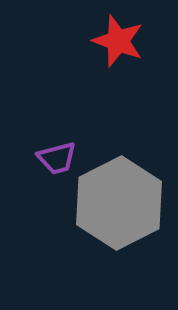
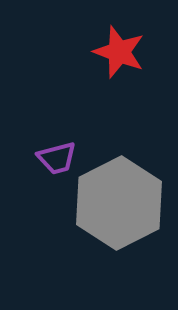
red star: moved 1 px right, 11 px down
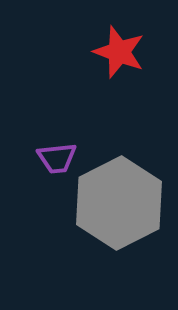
purple trapezoid: rotated 9 degrees clockwise
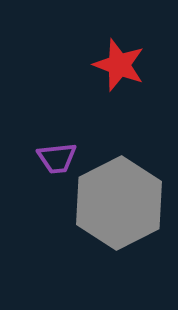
red star: moved 13 px down
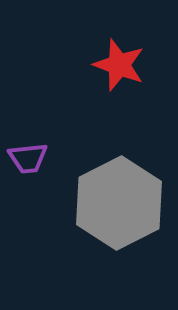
purple trapezoid: moved 29 px left
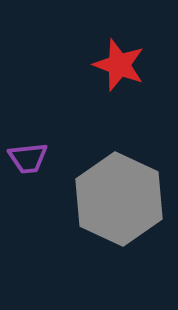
gray hexagon: moved 4 px up; rotated 8 degrees counterclockwise
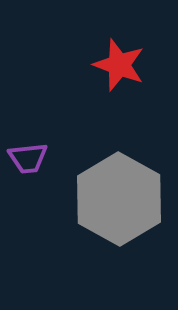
gray hexagon: rotated 4 degrees clockwise
